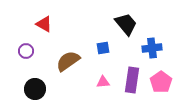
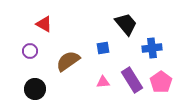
purple circle: moved 4 px right
purple rectangle: rotated 40 degrees counterclockwise
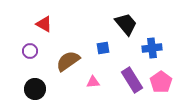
pink triangle: moved 10 px left
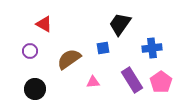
black trapezoid: moved 6 px left; rotated 105 degrees counterclockwise
brown semicircle: moved 1 px right, 2 px up
